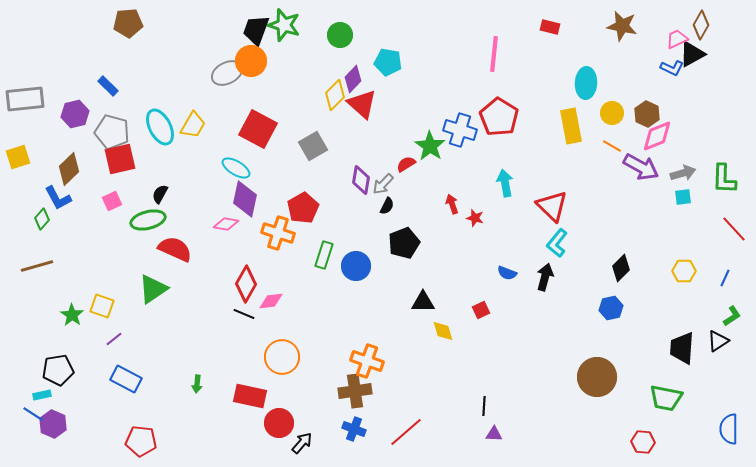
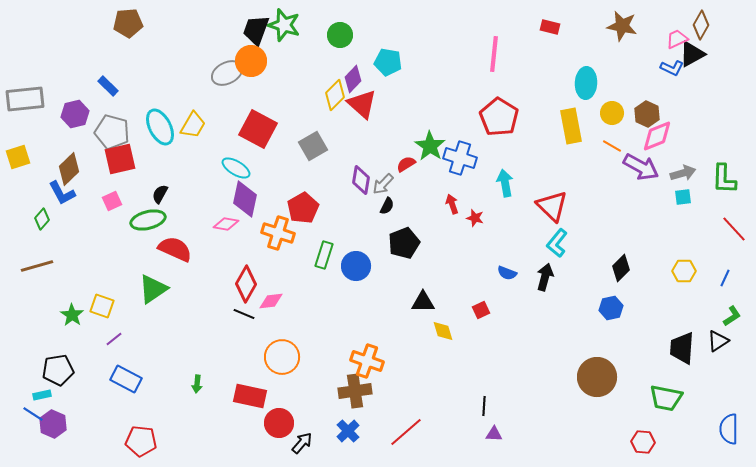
blue cross at (460, 130): moved 28 px down
blue L-shape at (58, 198): moved 4 px right, 5 px up
blue cross at (354, 429): moved 6 px left, 2 px down; rotated 25 degrees clockwise
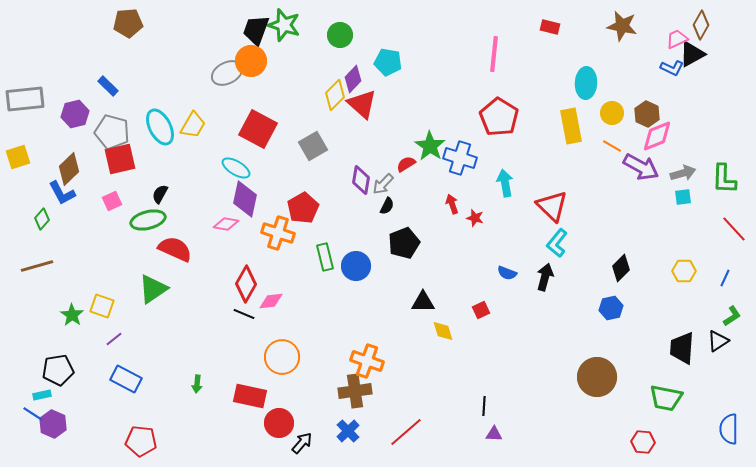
green rectangle at (324, 255): moved 1 px right, 2 px down; rotated 32 degrees counterclockwise
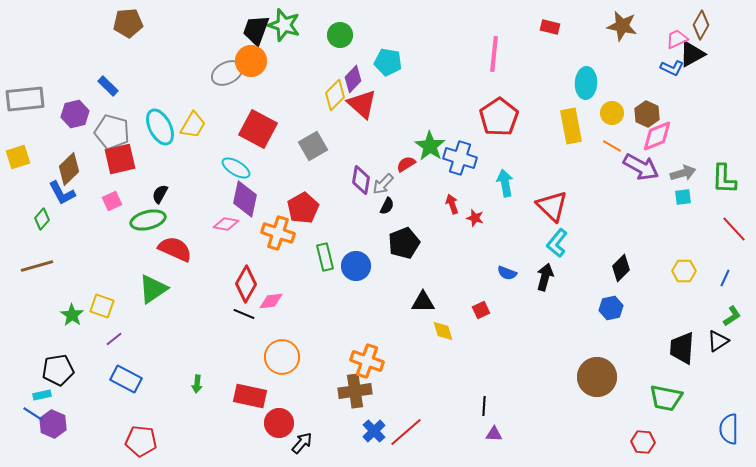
red pentagon at (499, 117): rotated 6 degrees clockwise
blue cross at (348, 431): moved 26 px right
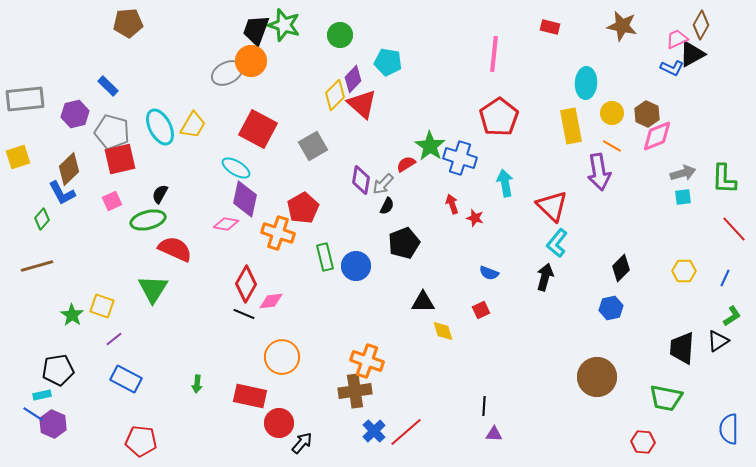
purple arrow at (641, 167): moved 42 px left, 5 px down; rotated 51 degrees clockwise
blue semicircle at (507, 273): moved 18 px left
green triangle at (153, 289): rotated 24 degrees counterclockwise
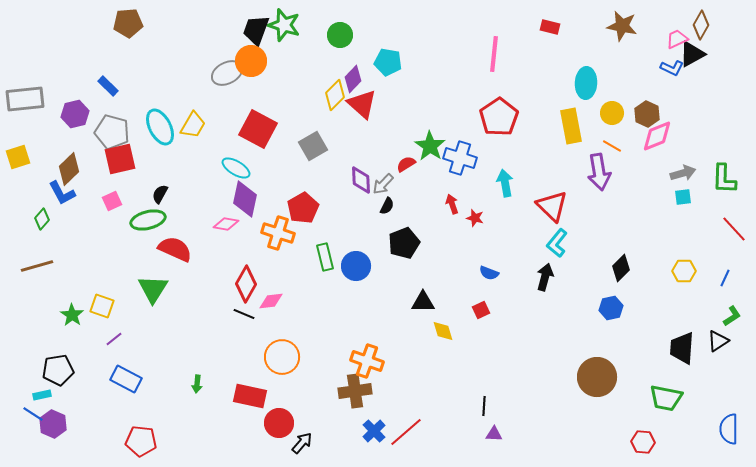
purple diamond at (361, 180): rotated 12 degrees counterclockwise
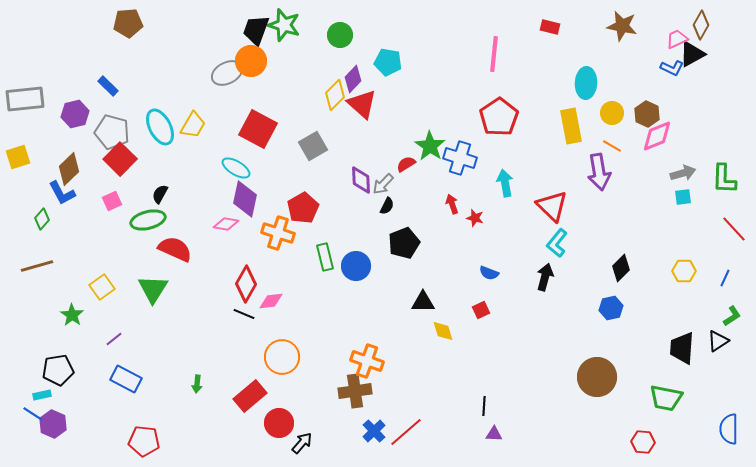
red square at (120, 159): rotated 32 degrees counterclockwise
yellow square at (102, 306): moved 19 px up; rotated 35 degrees clockwise
red rectangle at (250, 396): rotated 52 degrees counterclockwise
red pentagon at (141, 441): moved 3 px right
